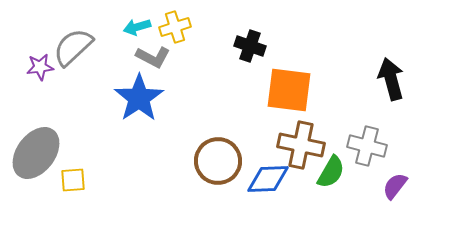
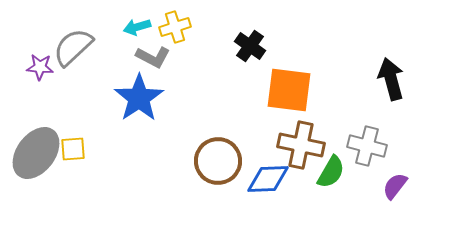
black cross: rotated 16 degrees clockwise
purple star: rotated 12 degrees clockwise
yellow square: moved 31 px up
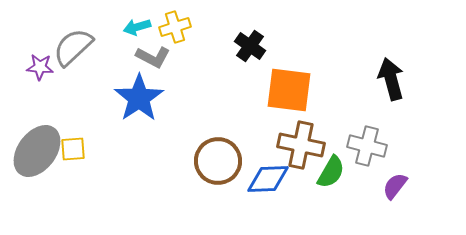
gray ellipse: moved 1 px right, 2 px up
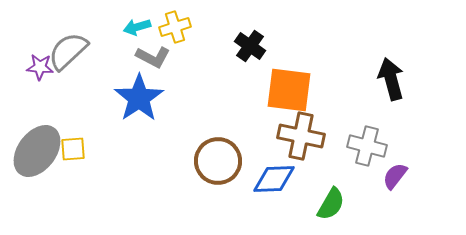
gray semicircle: moved 5 px left, 4 px down
brown cross: moved 9 px up
green semicircle: moved 32 px down
blue diamond: moved 6 px right
purple semicircle: moved 10 px up
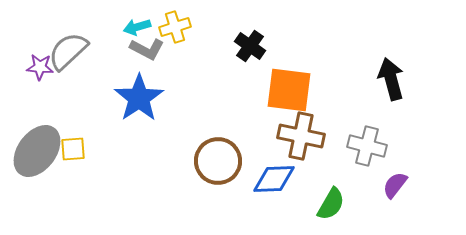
gray L-shape: moved 6 px left, 8 px up
purple semicircle: moved 9 px down
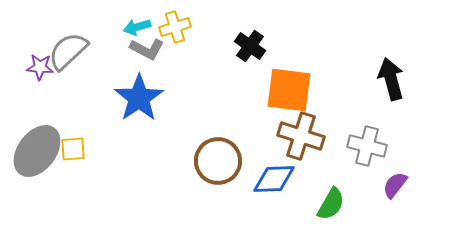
brown cross: rotated 6 degrees clockwise
